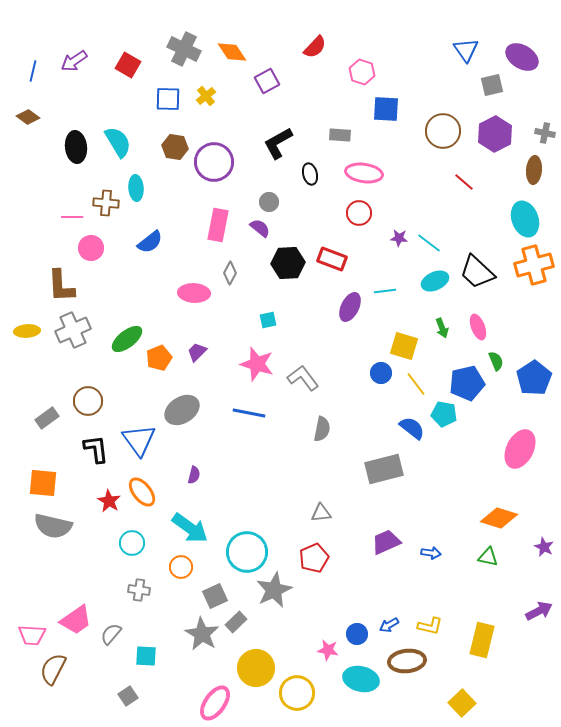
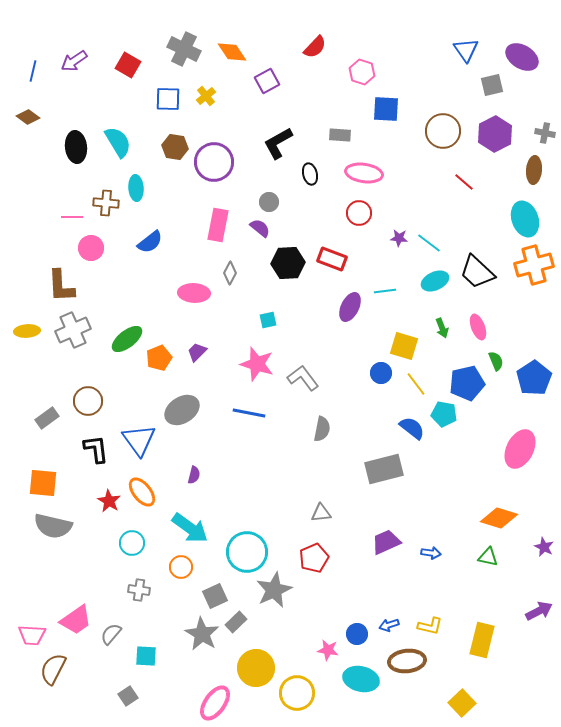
blue arrow at (389, 625): rotated 12 degrees clockwise
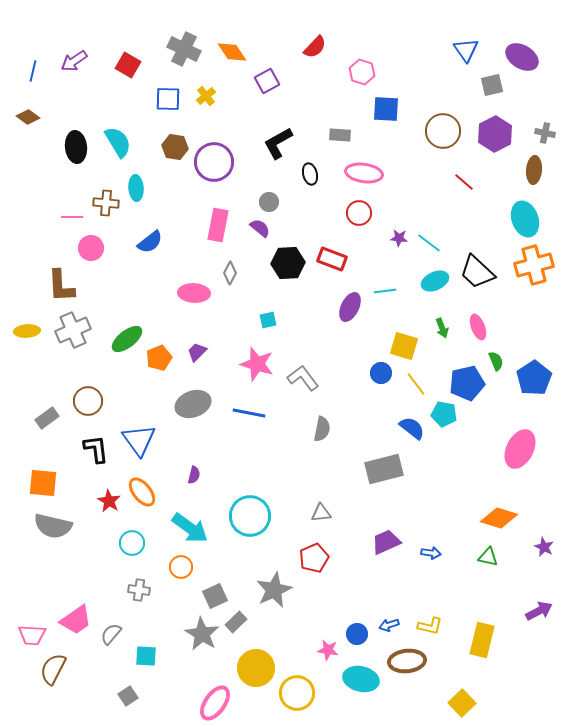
gray ellipse at (182, 410): moved 11 px right, 6 px up; rotated 12 degrees clockwise
cyan circle at (247, 552): moved 3 px right, 36 px up
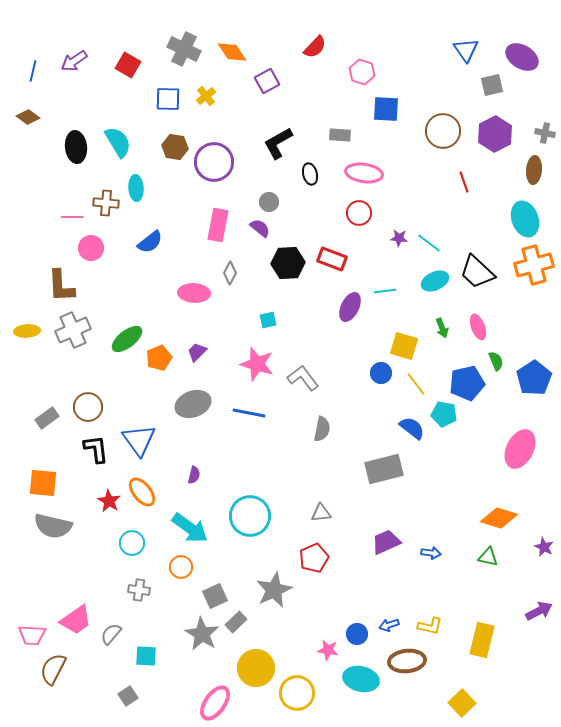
red line at (464, 182): rotated 30 degrees clockwise
brown circle at (88, 401): moved 6 px down
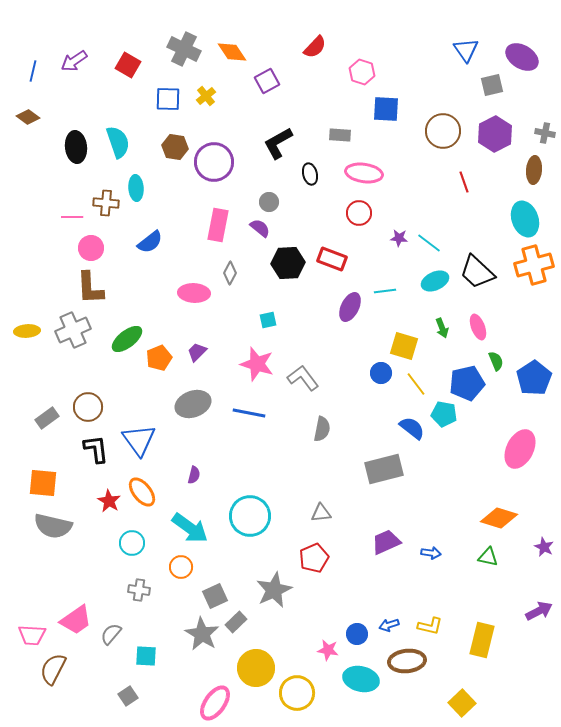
cyan semicircle at (118, 142): rotated 12 degrees clockwise
brown L-shape at (61, 286): moved 29 px right, 2 px down
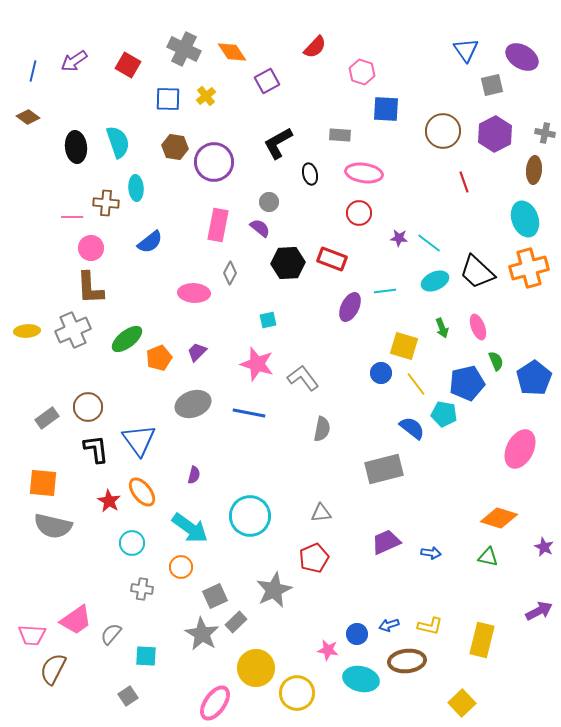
orange cross at (534, 265): moved 5 px left, 3 px down
gray cross at (139, 590): moved 3 px right, 1 px up
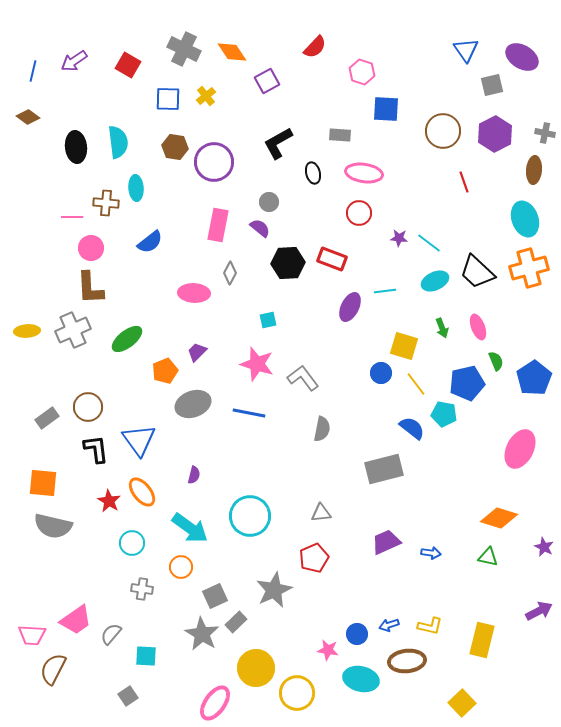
cyan semicircle at (118, 142): rotated 12 degrees clockwise
black ellipse at (310, 174): moved 3 px right, 1 px up
orange pentagon at (159, 358): moved 6 px right, 13 px down
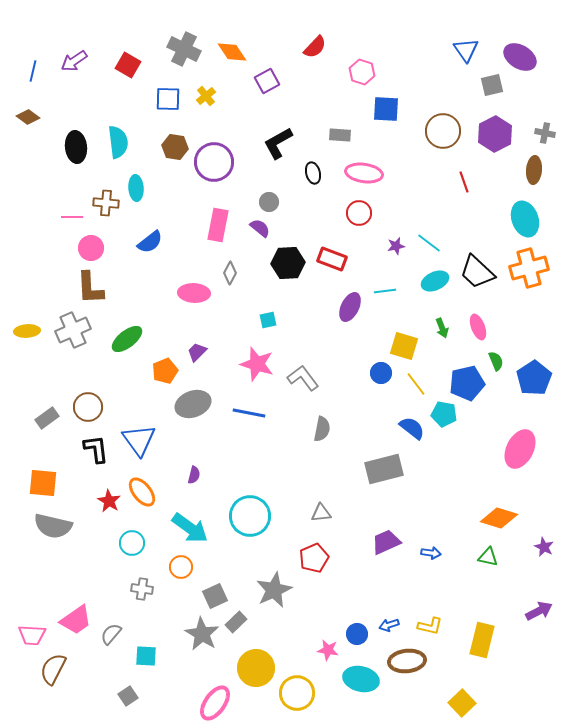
purple ellipse at (522, 57): moved 2 px left
purple star at (399, 238): moved 3 px left, 8 px down; rotated 18 degrees counterclockwise
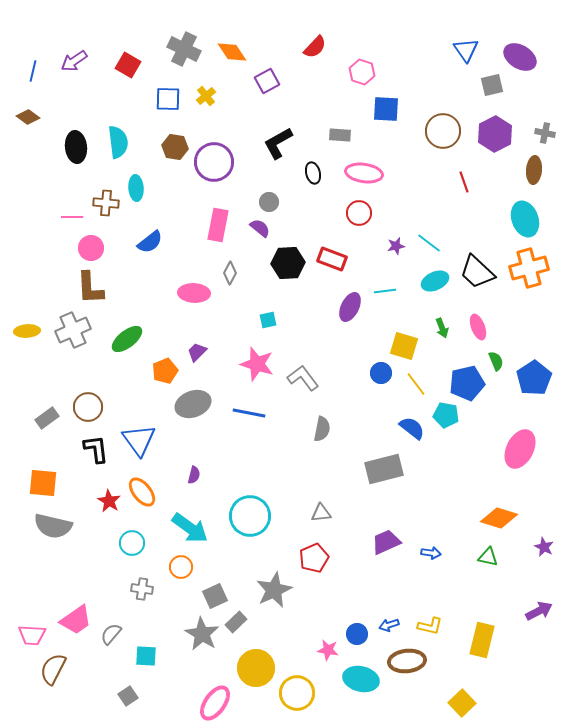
cyan pentagon at (444, 414): moved 2 px right, 1 px down
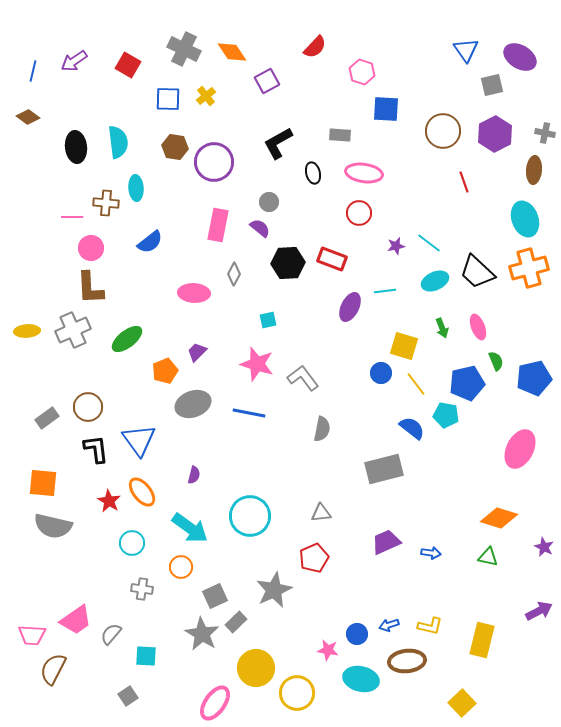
gray diamond at (230, 273): moved 4 px right, 1 px down
blue pentagon at (534, 378): rotated 20 degrees clockwise
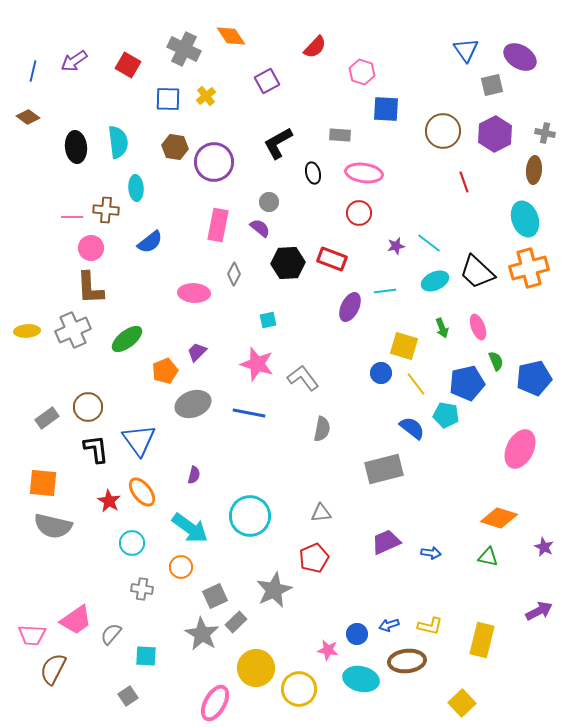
orange diamond at (232, 52): moved 1 px left, 16 px up
brown cross at (106, 203): moved 7 px down
yellow circle at (297, 693): moved 2 px right, 4 px up
pink ellipse at (215, 703): rotated 6 degrees counterclockwise
